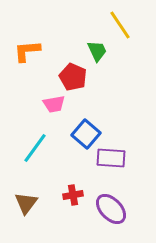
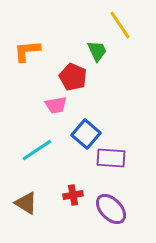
pink trapezoid: moved 2 px right, 1 px down
cyan line: moved 2 px right, 2 px down; rotated 20 degrees clockwise
brown triangle: rotated 35 degrees counterclockwise
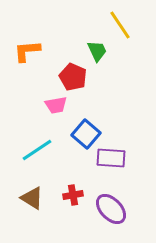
brown triangle: moved 6 px right, 5 px up
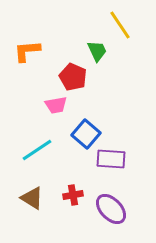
purple rectangle: moved 1 px down
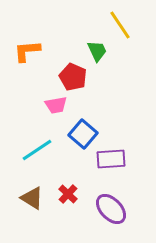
blue square: moved 3 px left
purple rectangle: rotated 8 degrees counterclockwise
red cross: moved 5 px left, 1 px up; rotated 36 degrees counterclockwise
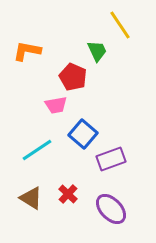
orange L-shape: rotated 16 degrees clockwise
purple rectangle: rotated 16 degrees counterclockwise
brown triangle: moved 1 px left
